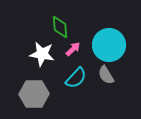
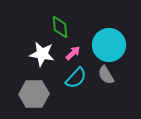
pink arrow: moved 4 px down
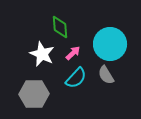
cyan circle: moved 1 px right, 1 px up
white star: rotated 15 degrees clockwise
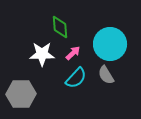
white star: rotated 25 degrees counterclockwise
gray hexagon: moved 13 px left
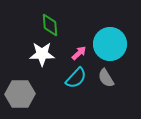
green diamond: moved 10 px left, 2 px up
pink arrow: moved 6 px right
gray semicircle: moved 3 px down
gray hexagon: moved 1 px left
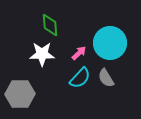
cyan circle: moved 1 px up
cyan semicircle: moved 4 px right
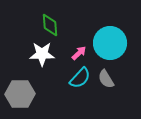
gray semicircle: moved 1 px down
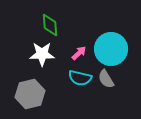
cyan circle: moved 1 px right, 6 px down
cyan semicircle: rotated 60 degrees clockwise
gray hexagon: moved 10 px right; rotated 12 degrees counterclockwise
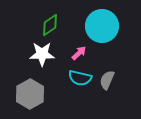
green diamond: rotated 60 degrees clockwise
cyan circle: moved 9 px left, 23 px up
gray semicircle: moved 1 px right, 1 px down; rotated 54 degrees clockwise
gray hexagon: rotated 16 degrees counterclockwise
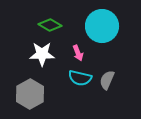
green diamond: rotated 65 degrees clockwise
pink arrow: moved 1 px left; rotated 112 degrees clockwise
